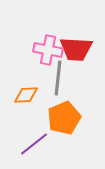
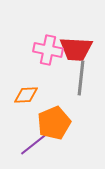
gray line: moved 23 px right
orange pentagon: moved 10 px left, 5 px down
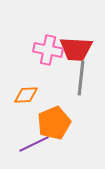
purple line: rotated 12 degrees clockwise
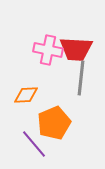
purple line: rotated 76 degrees clockwise
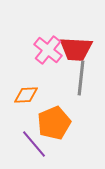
pink cross: rotated 28 degrees clockwise
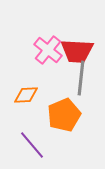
red trapezoid: moved 1 px right, 2 px down
orange pentagon: moved 10 px right, 8 px up
purple line: moved 2 px left, 1 px down
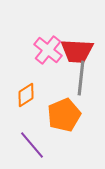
orange diamond: rotated 30 degrees counterclockwise
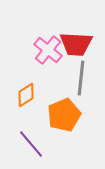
red trapezoid: moved 1 px left, 7 px up
purple line: moved 1 px left, 1 px up
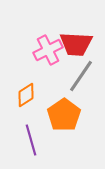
pink cross: rotated 24 degrees clockwise
gray line: moved 2 px up; rotated 28 degrees clockwise
orange pentagon: rotated 12 degrees counterclockwise
purple line: moved 4 px up; rotated 24 degrees clockwise
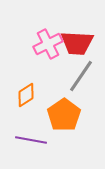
red trapezoid: moved 1 px right, 1 px up
pink cross: moved 6 px up
purple line: rotated 64 degrees counterclockwise
